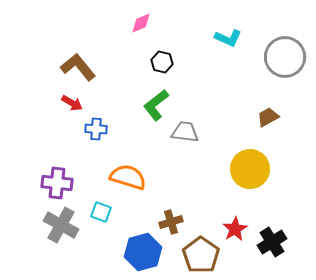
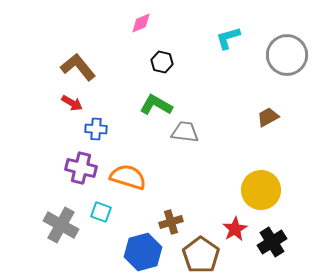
cyan L-shape: rotated 140 degrees clockwise
gray circle: moved 2 px right, 2 px up
green L-shape: rotated 68 degrees clockwise
yellow circle: moved 11 px right, 21 px down
purple cross: moved 24 px right, 15 px up; rotated 8 degrees clockwise
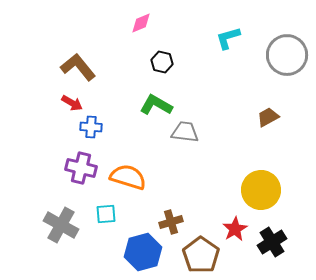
blue cross: moved 5 px left, 2 px up
cyan square: moved 5 px right, 2 px down; rotated 25 degrees counterclockwise
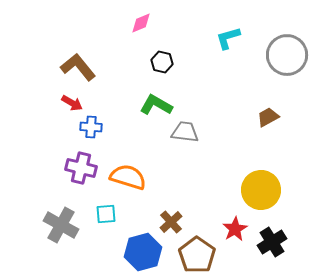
brown cross: rotated 25 degrees counterclockwise
brown pentagon: moved 4 px left
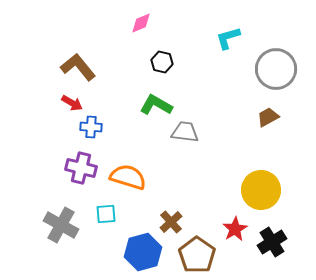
gray circle: moved 11 px left, 14 px down
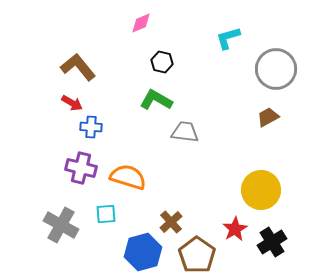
green L-shape: moved 5 px up
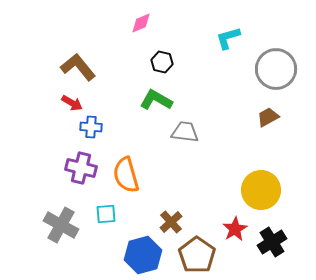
orange semicircle: moved 2 px left, 2 px up; rotated 123 degrees counterclockwise
blue hexagon: moved 3 px down
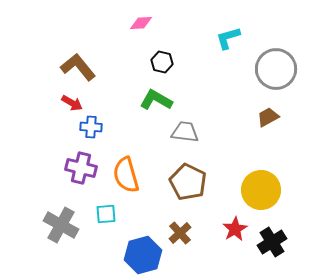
pink diamond: rotated 20 degrees clockwise
brown cross: moved 9 px right, 11 px down
brown pentagon: moved 9 px left, 73 px up; rotated 9 degrees counterclockwise
